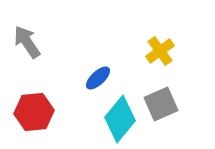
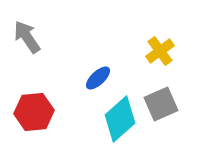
gray arrow: moved 5 px up
cyan diamond: rotated 9 degrees clockwise
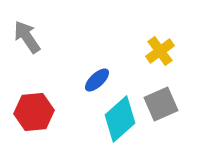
blue ellipse: moved 1 px left, 2 px down
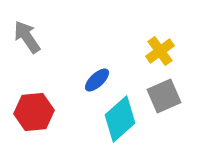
gray square: moved 3 px right, 8 px up
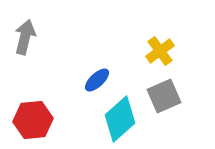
gray arrow: moved 2 px left; rotated 48 degrees clockwise
red hexagon: moved 1 px left, 8 px down
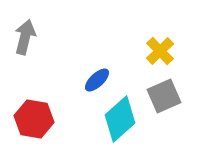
yellow cross: rotated 8 degrees counterclockwise
red hexagon: moved 1 px right, 1 px up; rotated 15 degrees clockwise
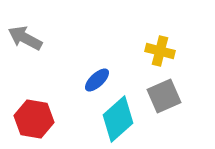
gray arrow: moved 1 px down; rotated 76 degrees counterclockwise
yellow cross: rotated 32 degrees counterclockwise
cyan diamond: moved 2 px left
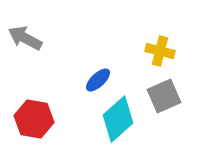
blue ellipse: moved 1 px right
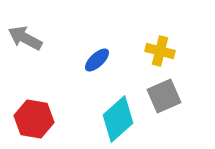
blue ellipse: moved 1 px left, 20 px up
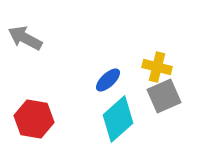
yellow cross: moved 3 px left, 16 px down
blue ellipse: moved 11 px right, 20 px down
